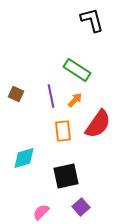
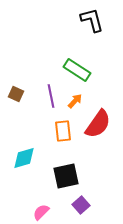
orange arrow: moved 1 px down
purple square: moved 2 px up
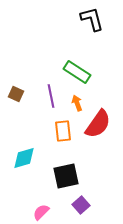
black L-shape: moved 1 px up
green rectangle: moved 2 px down
orange arrow: moved 2 px right, 2 px down; rotated 63 degrees counterclockwise
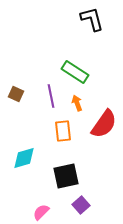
green rectangle: moved 2 px left
red semicircle: moved 6 px right
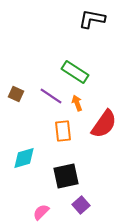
black L-shape: rotated 64 degrees counterclockwise
purple line: rotated 45 degrees counterclockwise
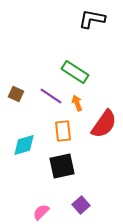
cyan diamond: moved 13 px up
black square: moved 4 px left, 10 px up
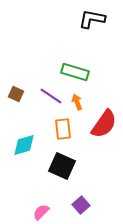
green rectangle: rotated 16 degrees counterclockwise
orange arrow: moved 1 px up
orange rectangle: moved 2 px up
black square: rotated 36 degrees clockwise
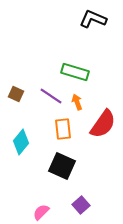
black L-shape: moved 1 px right; rotated 12 degrees clockwise
red semicircle: moved 1 px left
cyan diamond: moved 3 px left, 3 px up; rotated 35 degrees counterclockwise
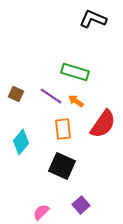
orange arrow: moved 1 px left, 1 px up; rotated 35 degrees counterclockwise
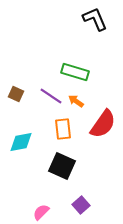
black L-shape: moved 2 px right; rotated 44 degrees clockwise
cyan diamond: rotated 40 degrees clockwise
